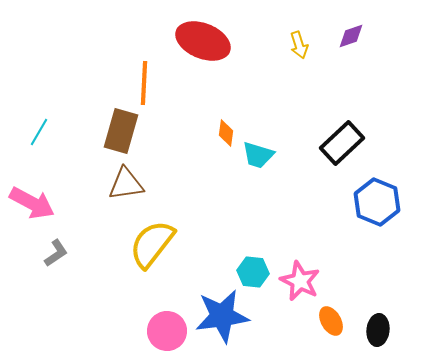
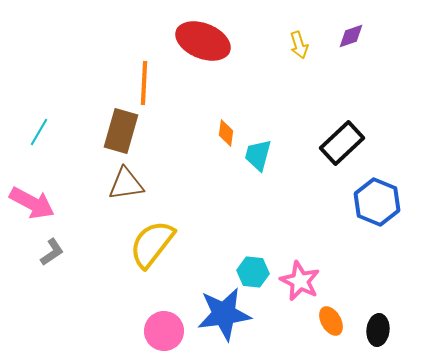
cyan trapezoid: rotated 88 degrees clockwise
gray L-shape: moved 4 px left, 1 px up
blue star: moved 2 px right, 2 px up
pink circle: moved 3 px left
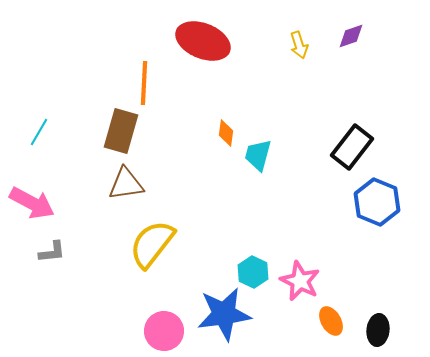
black rectangle: moved 10 px right, 4 px down; rotated 9 degrees counterclockwise
gray L-shape: rotated 28 degrees clockwise
cyan hexagon: rotated 20 degrees clockwise
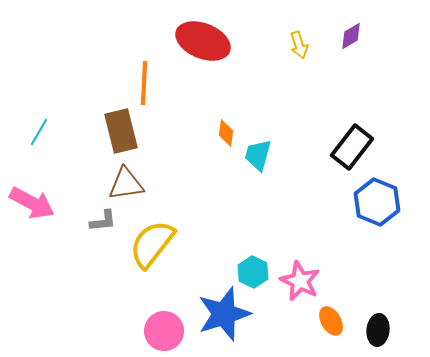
purple diamond: rotated 12 degrees counterclockwise
brown rectangle: rotated 30 degrees counterclockwise
gray L-shape: moved 51 px right, 31 px up
blue star: rotated 10 degrees counterclockwise
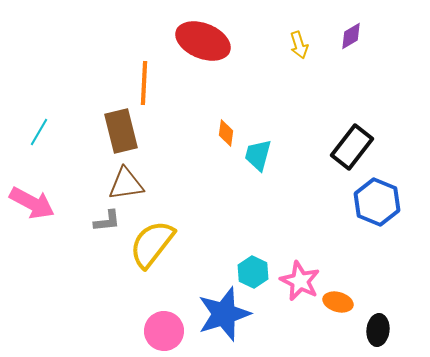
gray L-shape: moved 4 px right
orange ellipse: moved 7 px right, 19 px up; rotated 44 degrees counterclockwise
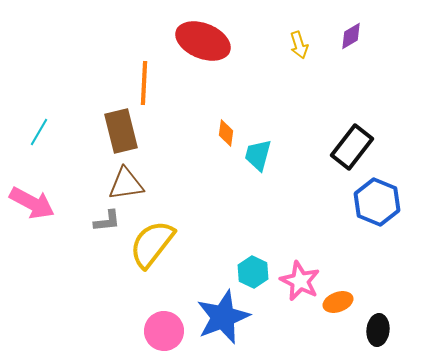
orange ellipse: rotated 36 degrees counterclockwise
blue star: moved 1 px left, 3 px down; rotated 4 degrees counterclockwise
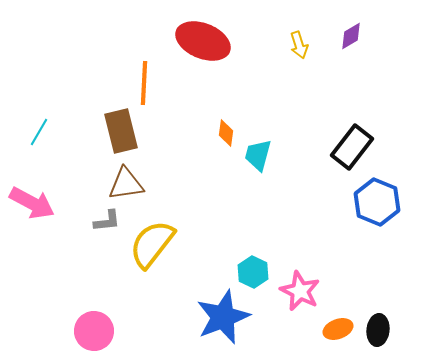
pink star: moved 10 px down
orange ellipse: moved 27 px down
pink circle: moved 70 px left
